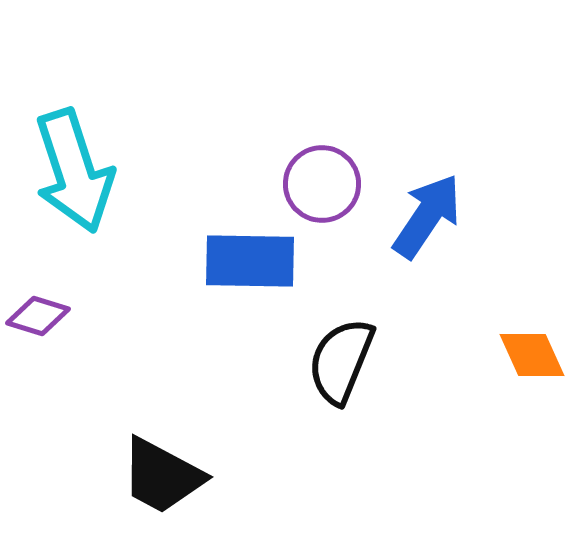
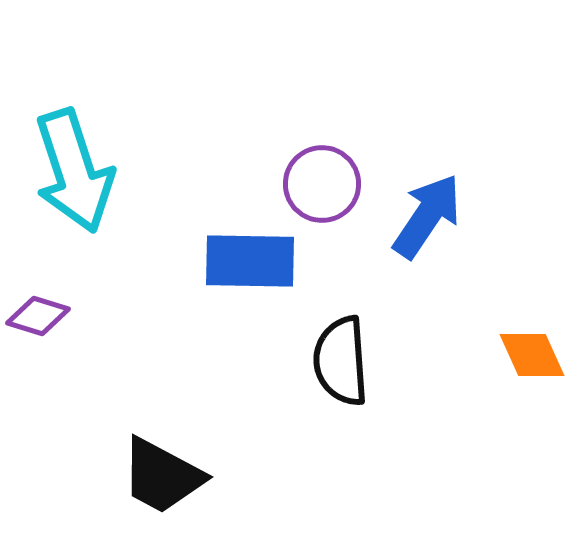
black semicircle: rotated 26 degrees counterclockwise
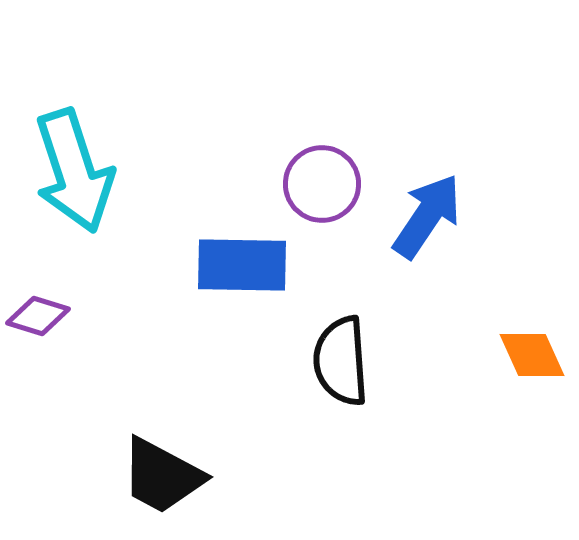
blue rectangle: moved 8 px left, 4 px down
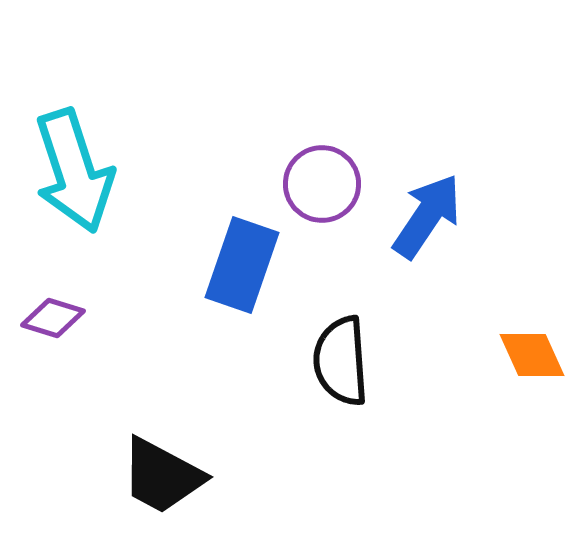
blue rectangle: rotated 72 degrees counterclockwise
purple diamond: moved 15 px right, 2 px down
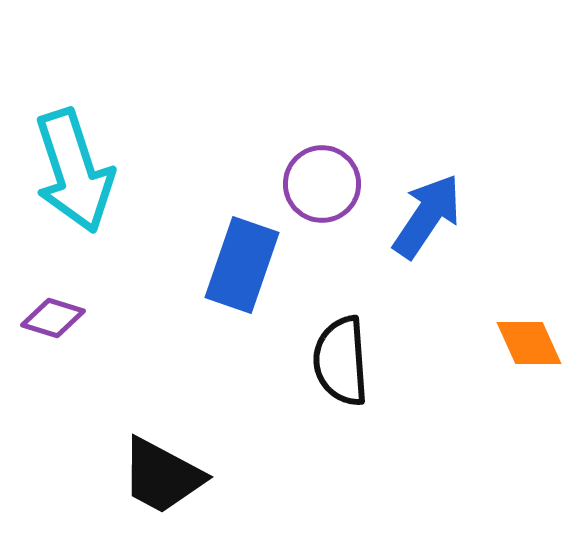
orange diamond: moved 3 px left, 12 px up
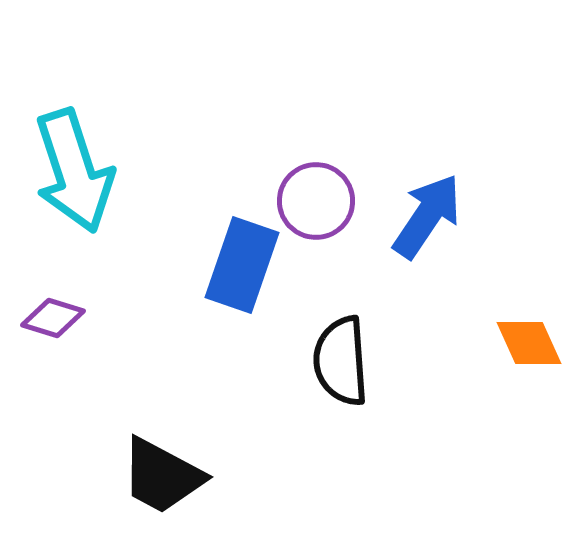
purple circle: moved 6 px left, 17 px down
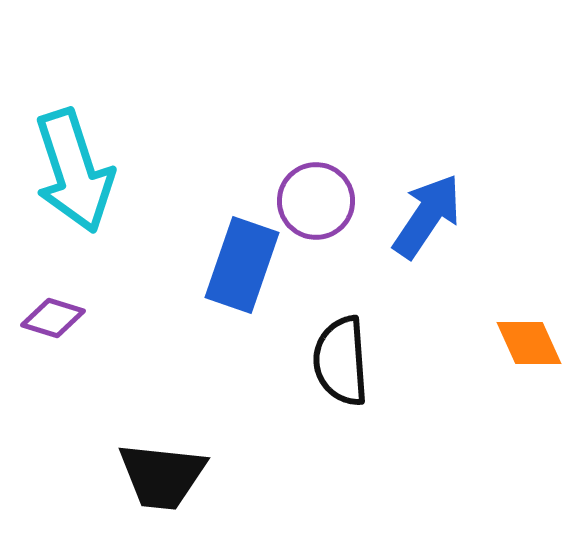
black trapezoid: rotated 22 degrees counterclockwise
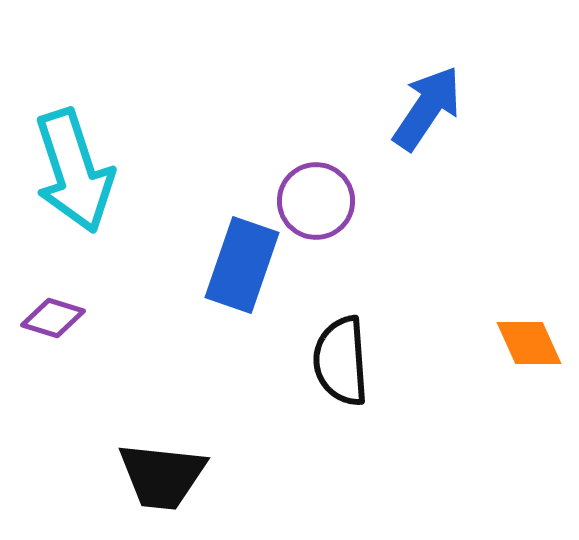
blue arrow: moved 108 px up
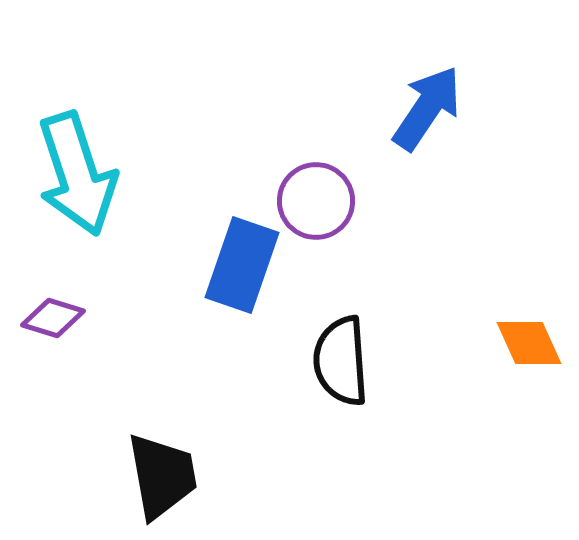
cyan arrow: moved 3 px right, 3 px down
black trapezoid: rotated 106 degrees counterclockwise
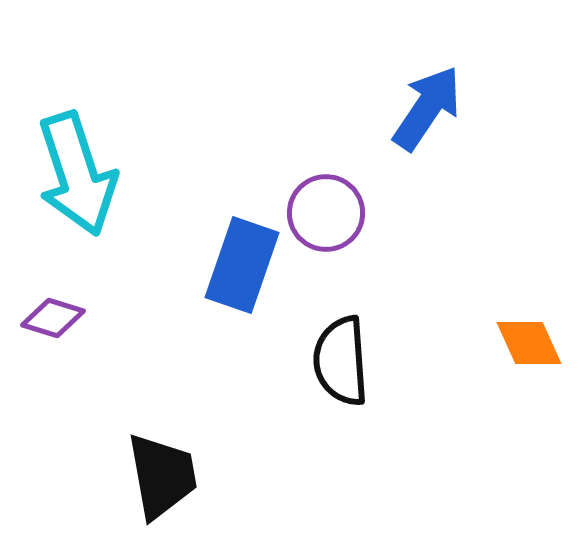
purple circle: moved 10 px right, 12 px down
